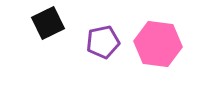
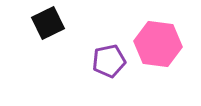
purple pentagon: moved 6 px right, 19 px down
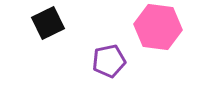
pink hexagon: moved 17 px up
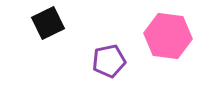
pink hexagon: moved 10 px right, 9 px down
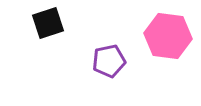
black square: rotated 8 degrees clockwise
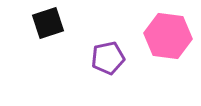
purple pentagon: moved 1 px left, 3 px up
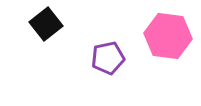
black square: moved 2 px left, 1 px down; rotated 20 degrees counterclockwise
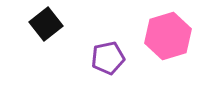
pink hexagon: rotated 24 degrees counterclockwise
